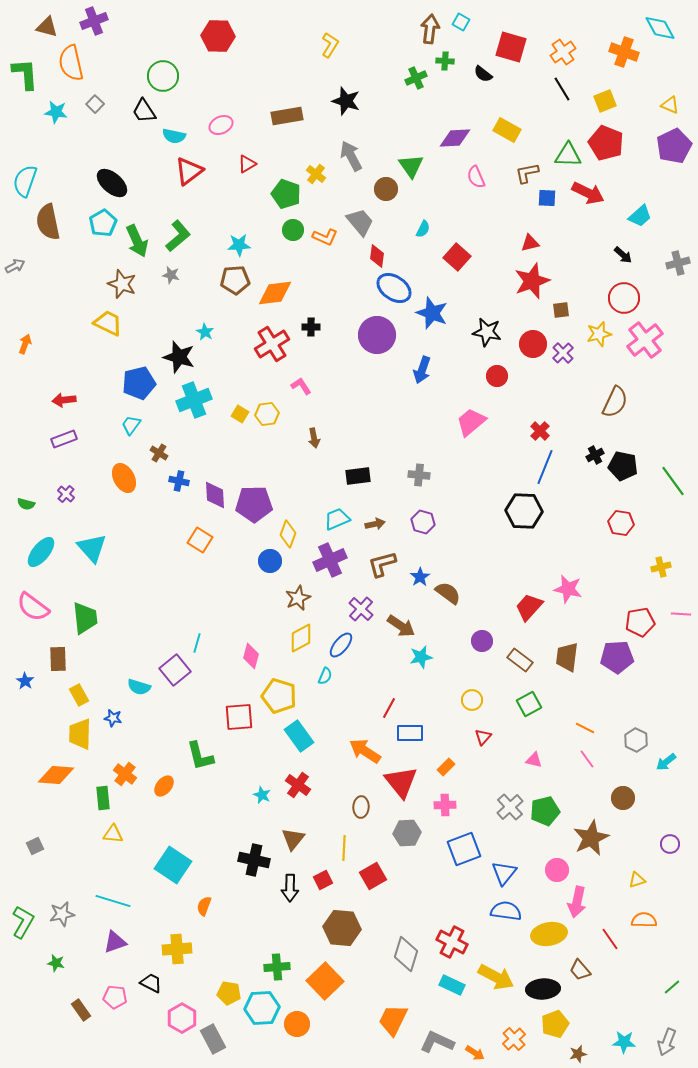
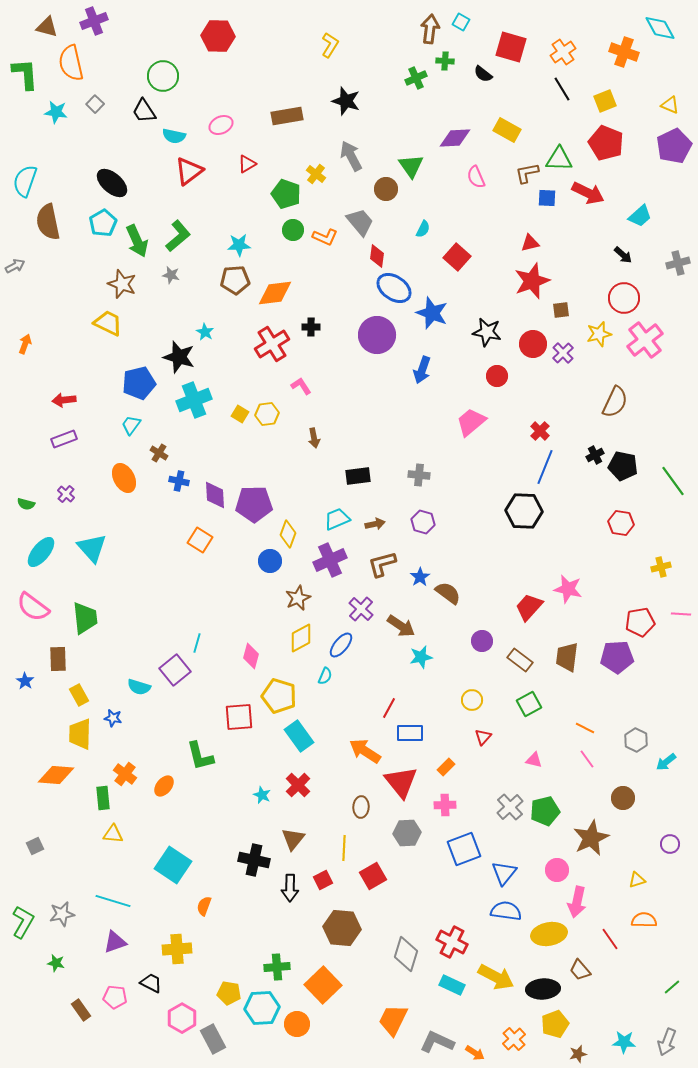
green triangle at (568, 155): moved 9 px left, 4 px down
red cross at (298, 785): rotated 10 degrees clockwise
orange square at (325, 981): moved 2 px left, 4 px down
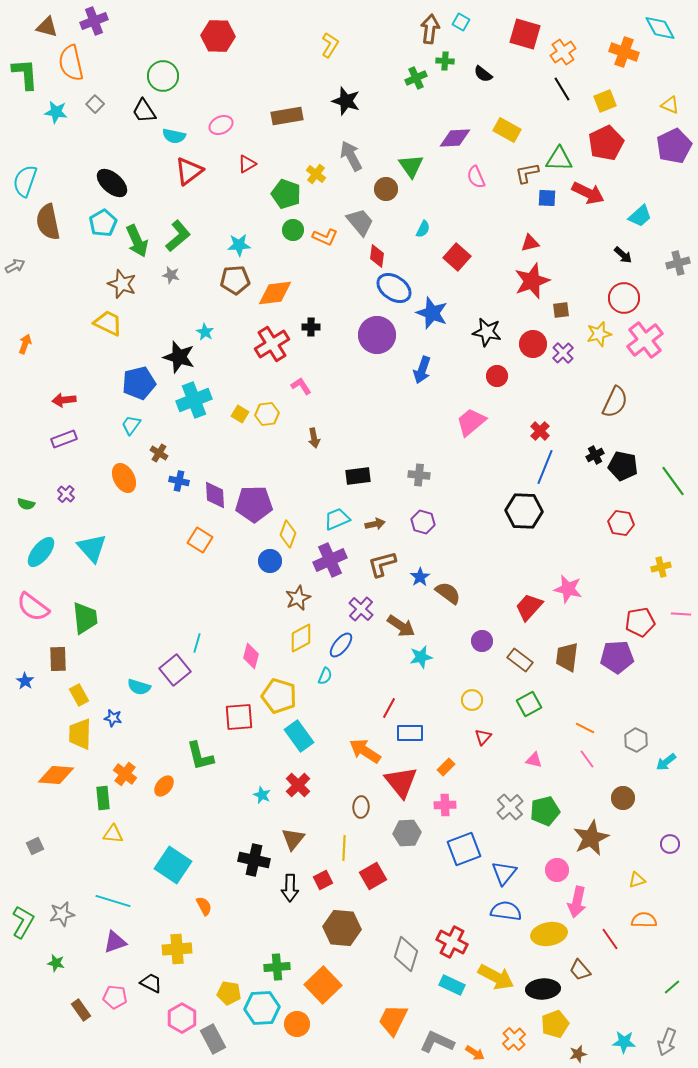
red square at (511, 47): moved 14 px right, 13 px up
red pentagon at (606, 143): rotated 24 degrees clockwise
orange semicircle at (204, 906): rotated 132 degrees clockwise
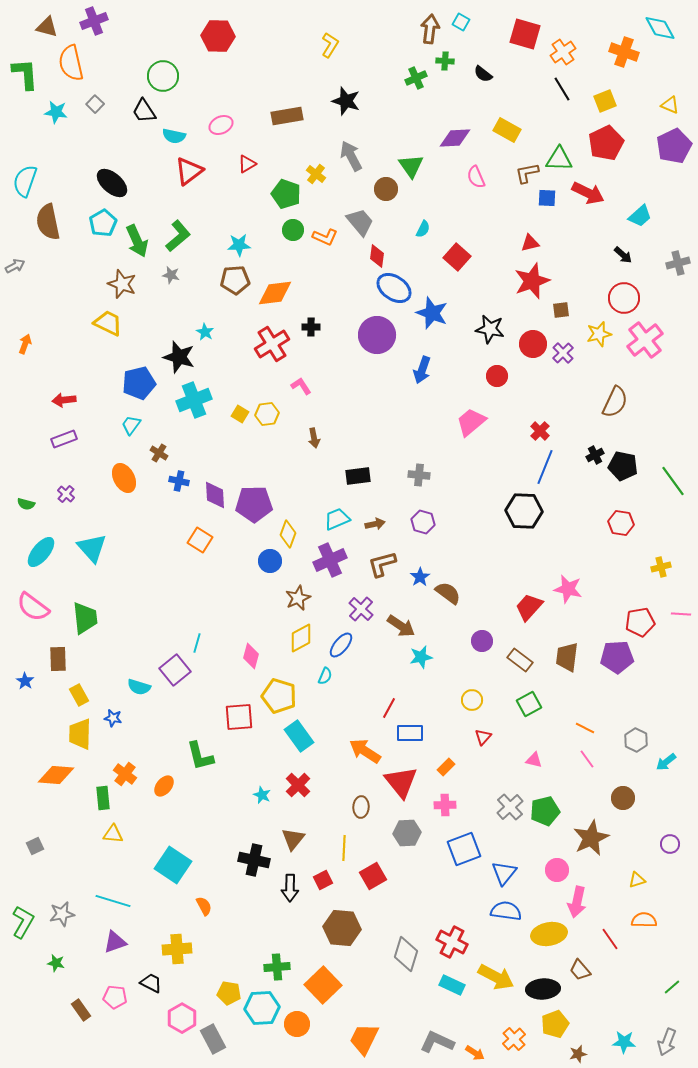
black star at (487, 332): moved 3 px right, 3 px up
orange trapezoid at (393, 1020): moved 29 px left, 19 px down
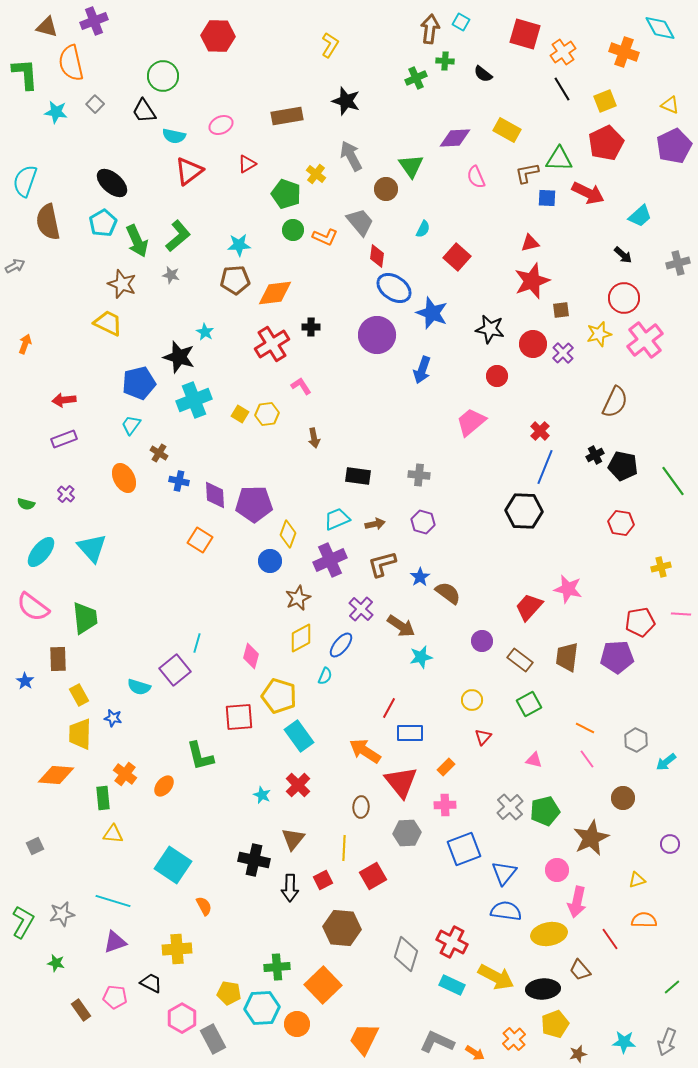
black rectangle at (358, 476): rotated 15 degrees clockwise
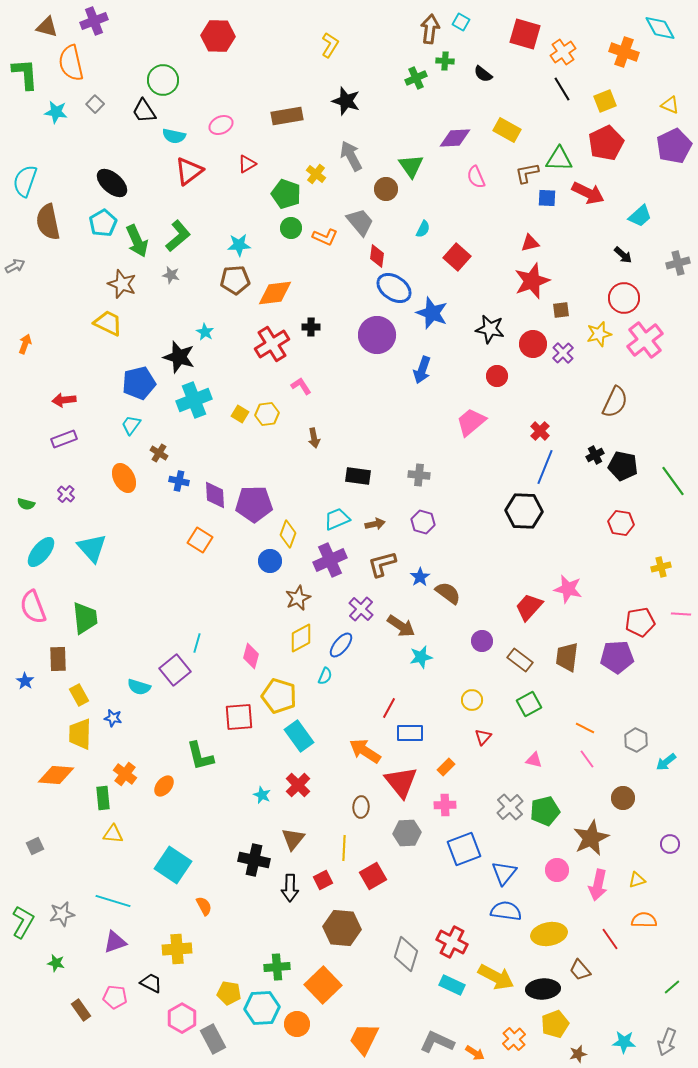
green circle at (163, 76): moved 4 px down
green circle at (293, 230): moved 2 px left, 2 px up
pink semicircle at (33, 607): rotated 32 degrees clockwise
pink arrow at (577, 902): moved 21 px right, 17 px up
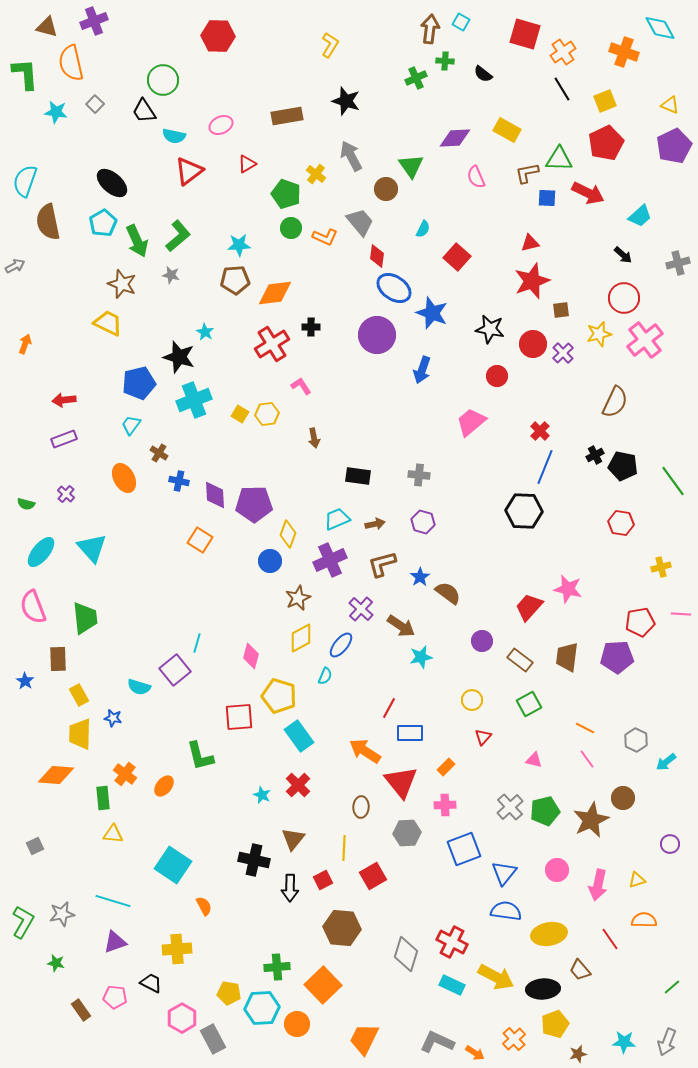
brown star at (591, 838): moved 18 px up
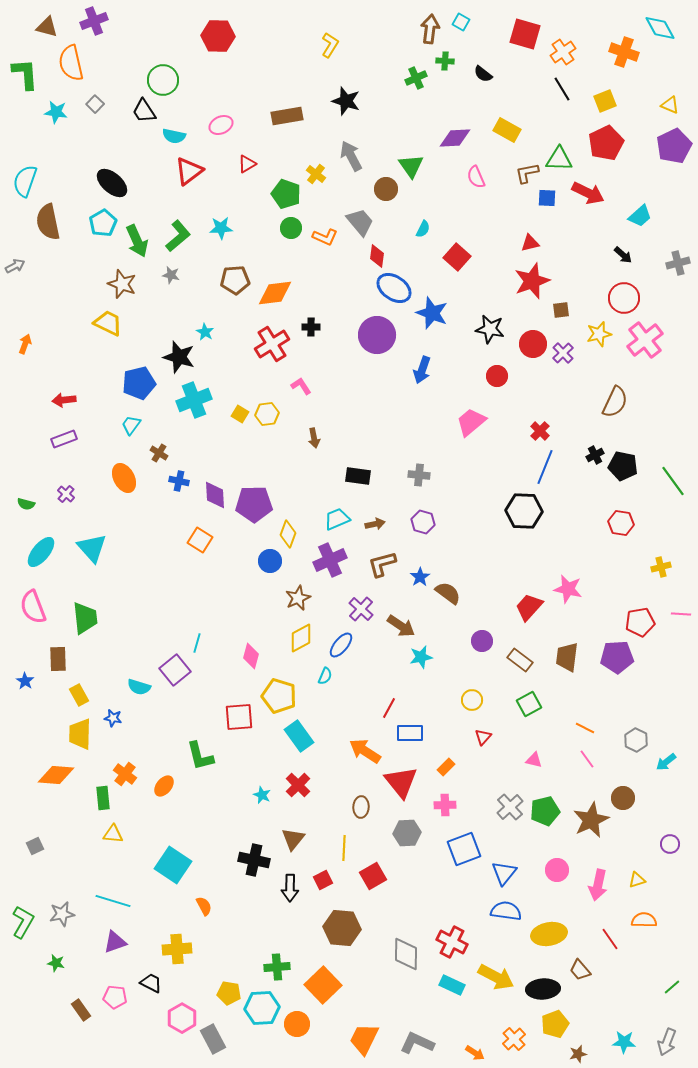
cyan star at (239, 245): moved 18 px left, 17 px up
gray diamond at (406, 954): rotated 16 degrees counterclockwise
gray L-shape at (437, 1042): moved 20 px left, 1 px down
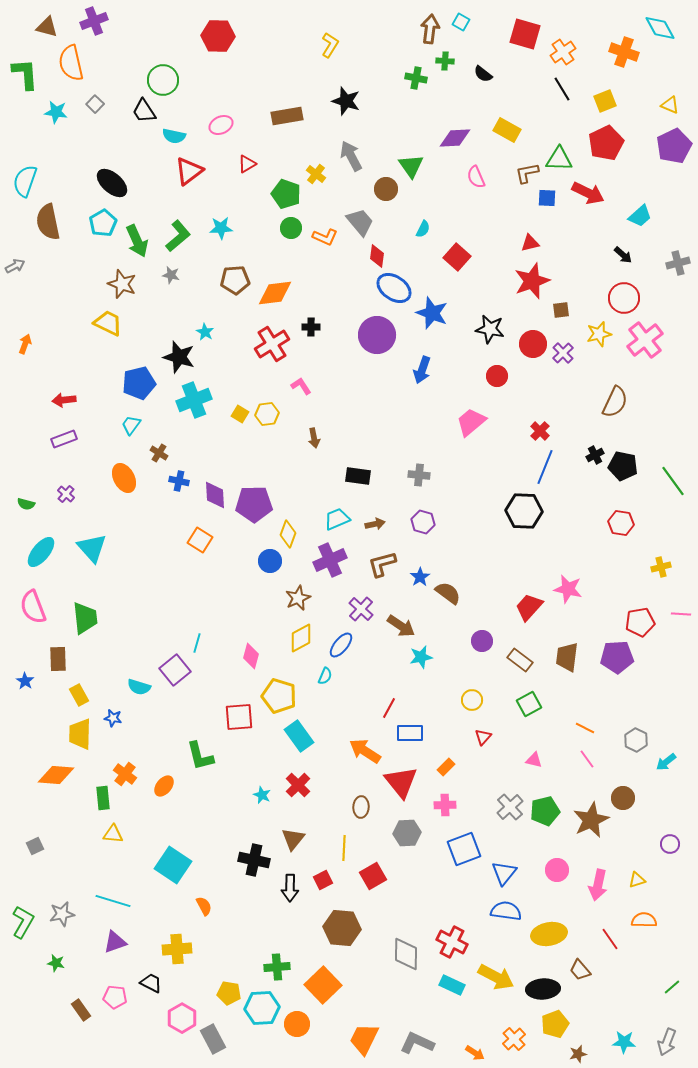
green cross at (416, 78): rotated 35 degrees clockwise
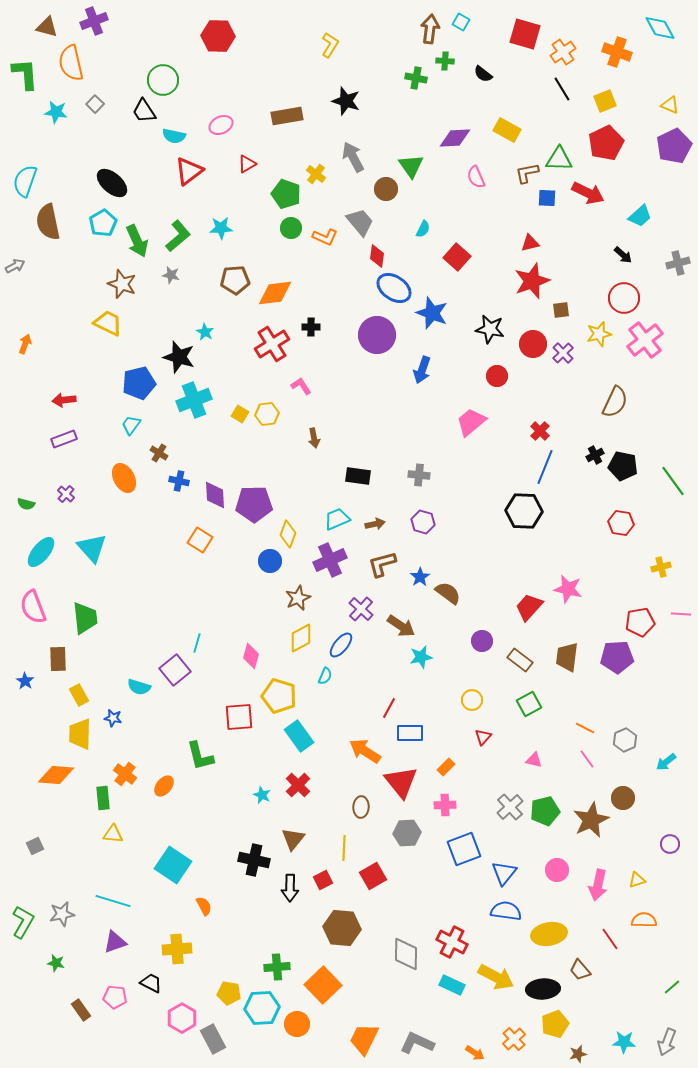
orange cross at (624, 52): moved 7 px left
gray arrow at (351, 156): moved 2 px right, 1 px down
gray hexagon at (636, 740): moved 11 px left; rotated 10 degrees clockwise
